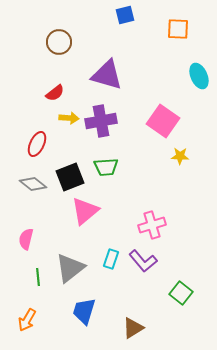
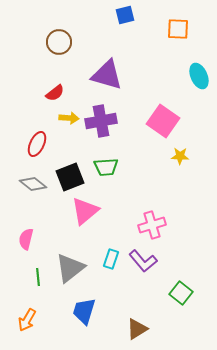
brown triangle: moved 4 px right, 1 px down
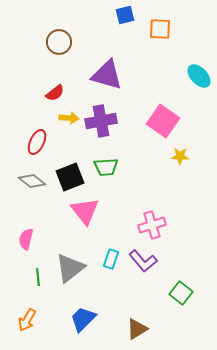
orange square: moved 18 px left
cyan ellipse: rotated 20 degrees counterclockwise
red ellipse: moved 2 px up
gray diamond: moved 1 px left, 3 px up
pink triangle: rotated 28 degrees counterclockwise
blue trapezoid: moved 1 px left, 8 px down; rotated 28 degrees clockwise
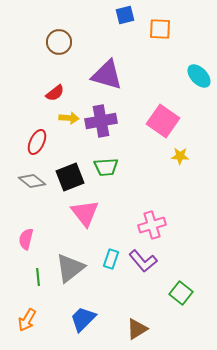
pink triangle: moved 2 px down
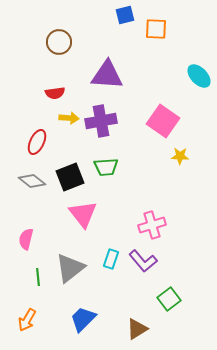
orange square: moved 4 px left
purple triangle: rotated 12 degrees counterclockwise
red semicircle: rotated 30 degrees clockwise
pink triangle: moved 2 px left, 1 px down
green square: moved 12 px left, 6 px down; rotated 15 degrees clockwise
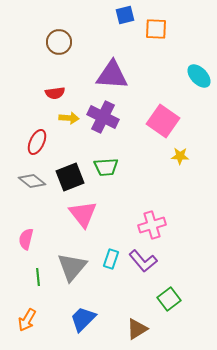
purple triangle: moved 5 px right
purple cross: moved 2 px right, 4 px up; rotated 36 degrees clockwise
gray triangle: moved 2 px right, 1 px up; rotated 12 degrees counterclockwise
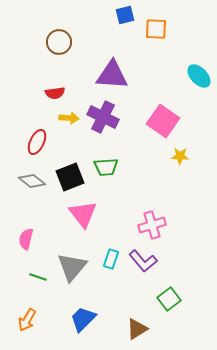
green line: rotated 66 degrees counterclockwise
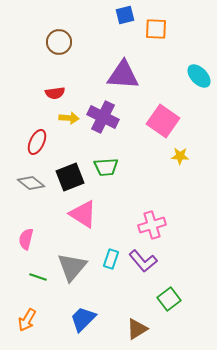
purple triangle: moved 11 px right
gray diamond: moved 1 px left, 2 px down
pink triangle: rotated 20 degrees counterclockwise
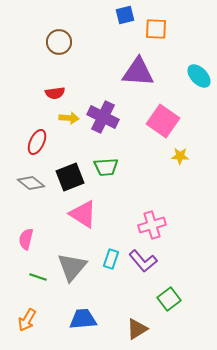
purple triangle: moved 15 px right, 3 px up
blue trapezoid: rotated 40 degrees clockwise
